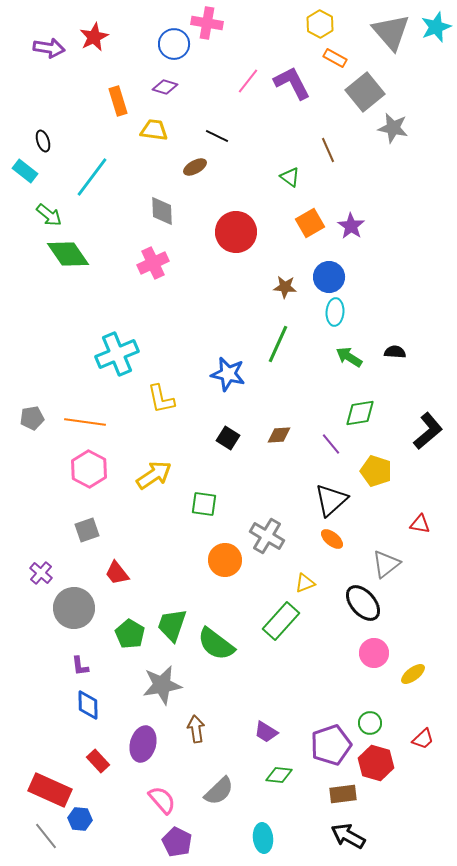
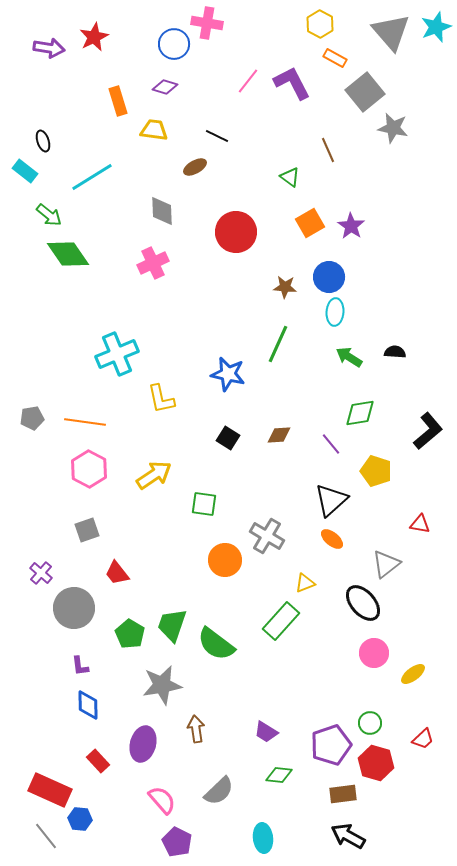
cyan line at (92, 177): rotated 21 degrees clockwise
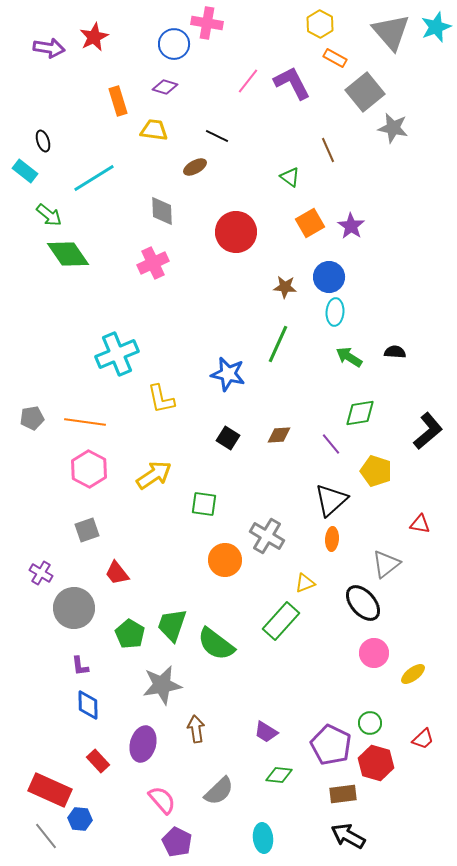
cyan line at (92, 177): moved 2 px right, 1 px down
orange ellipse at (332, 539): rotated 55 degrees clockwise
purple cross at (41, 573): rotated 10 degrees counterclockwise
purple pentagon at (331, 745): rotated 27 degrees counterclockwise
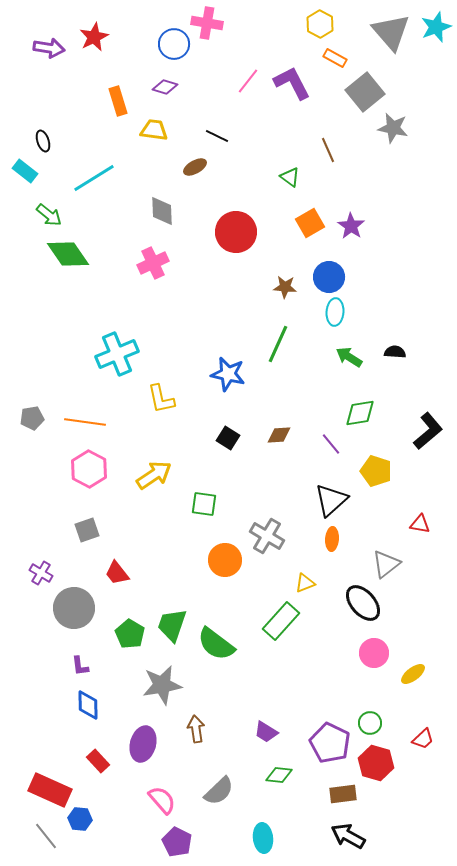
purple pentagon at (331, 745): moved 1 px left, 2 px up
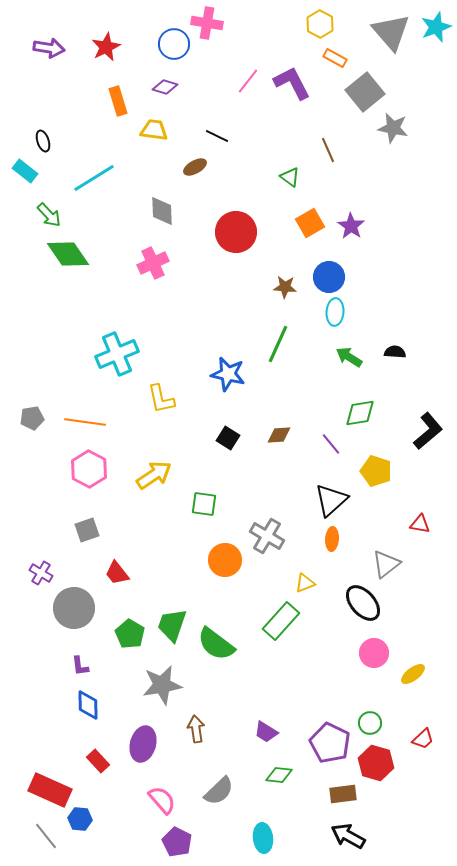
red star at (94, 37): moved 12 px right, 10 px down
green arrow at (49, 215): rotated 8 degrees clockwise
